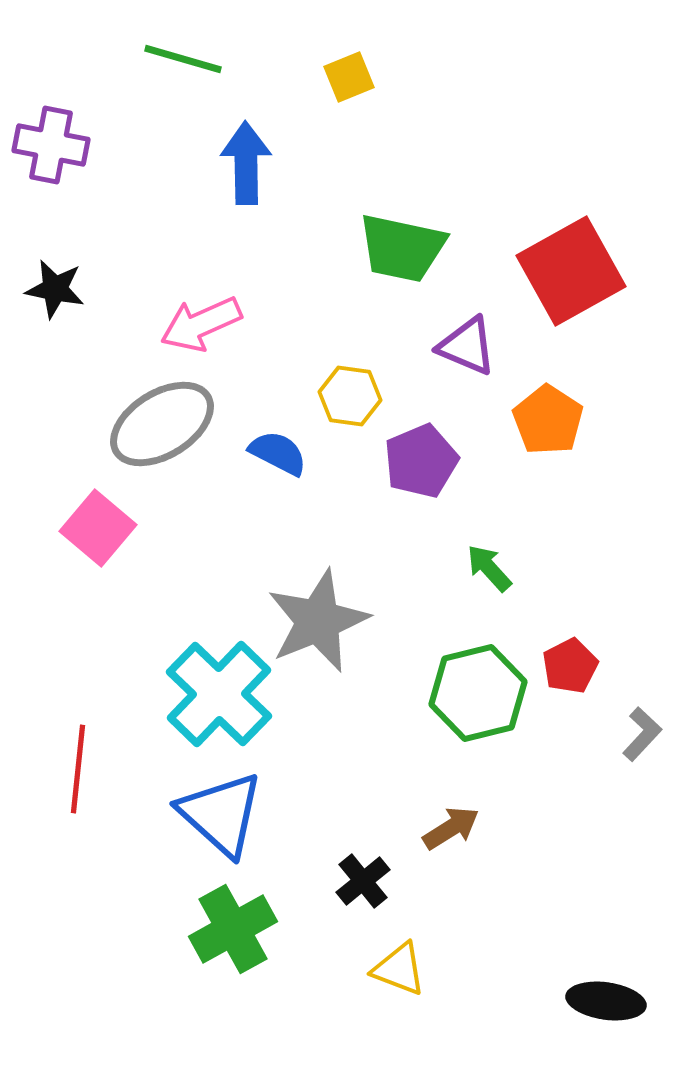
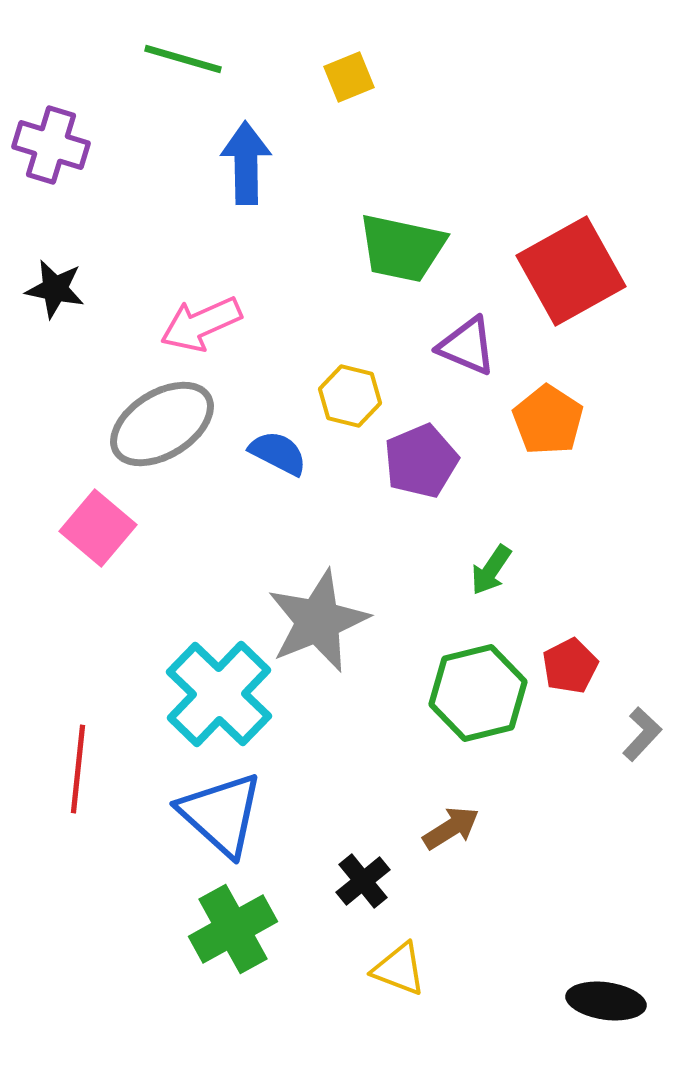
purple cross: rotated 6 degrees clockwise
yellow hexagon: rotated 6 degrees clockwise
green arrow: moved 2 px right, 2 px down; rotated 104 degrees counterclockwise
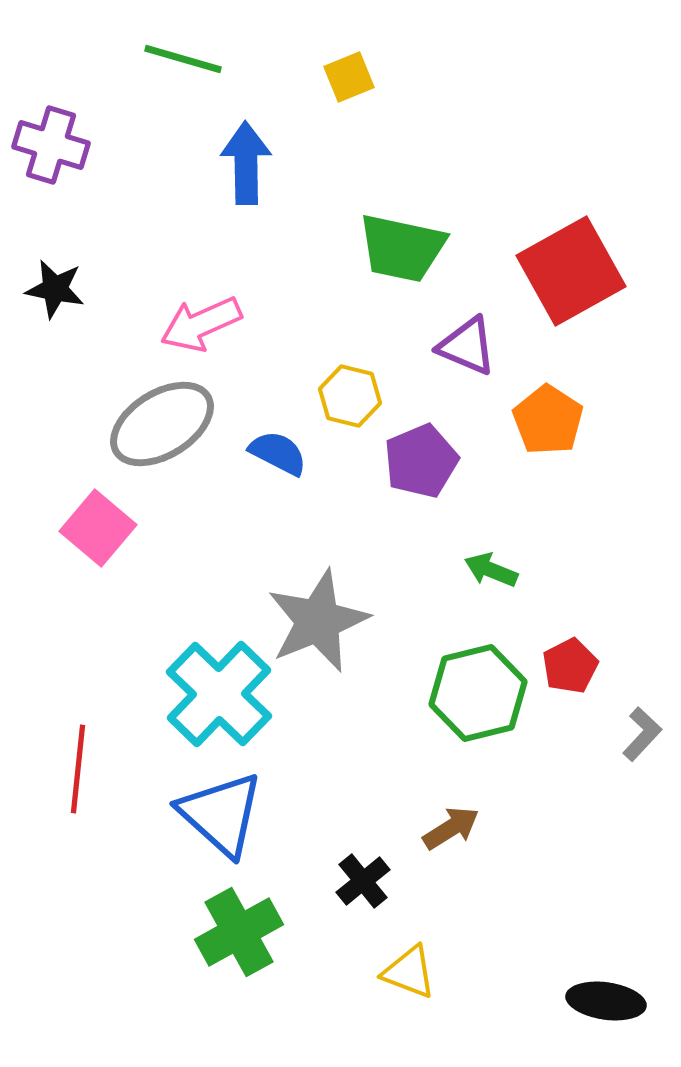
green arrow: rotated 78 degrees clockwise
green cross: moved 6 px right, 3 px down
yellow triangle: moved 10 px right, 3 px down
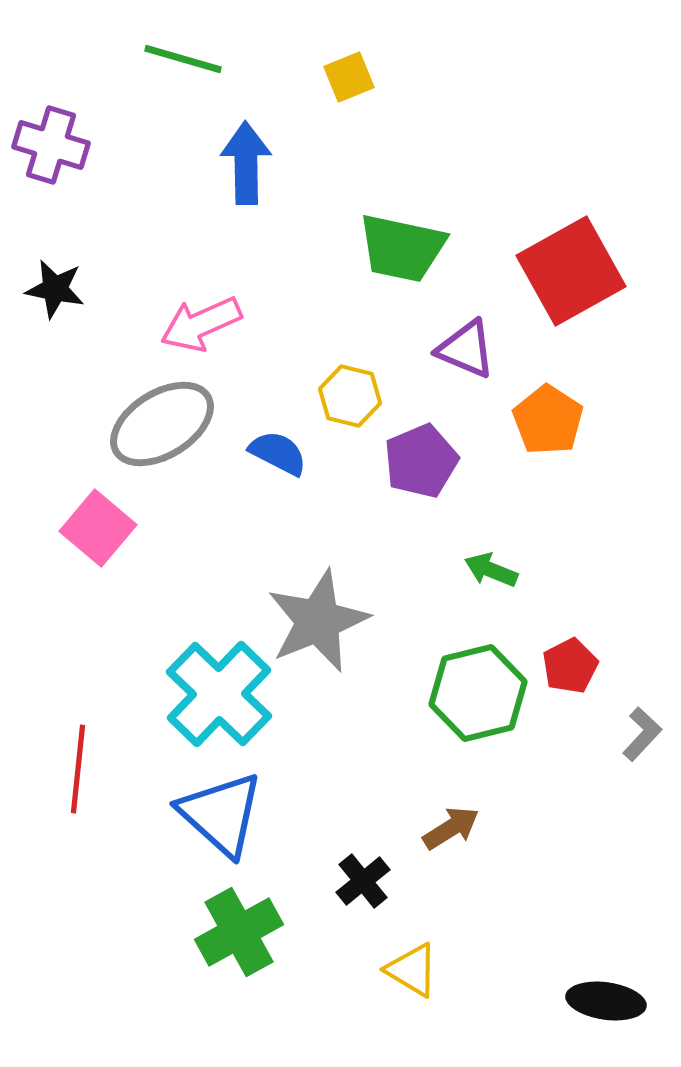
purple triangle: moved 1 px left, 3 px down
yellow triangle: moved 3 px right, 2 px up; rotated 10 degrees clockwise
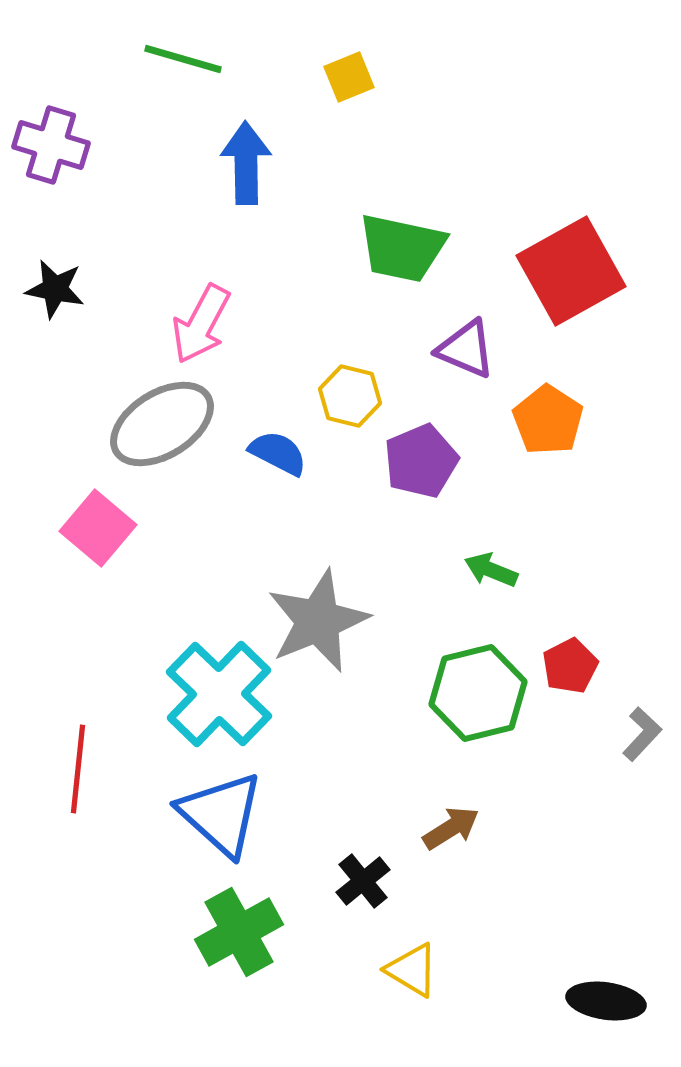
pink arrow: rotated 38 degrees counterclockwise
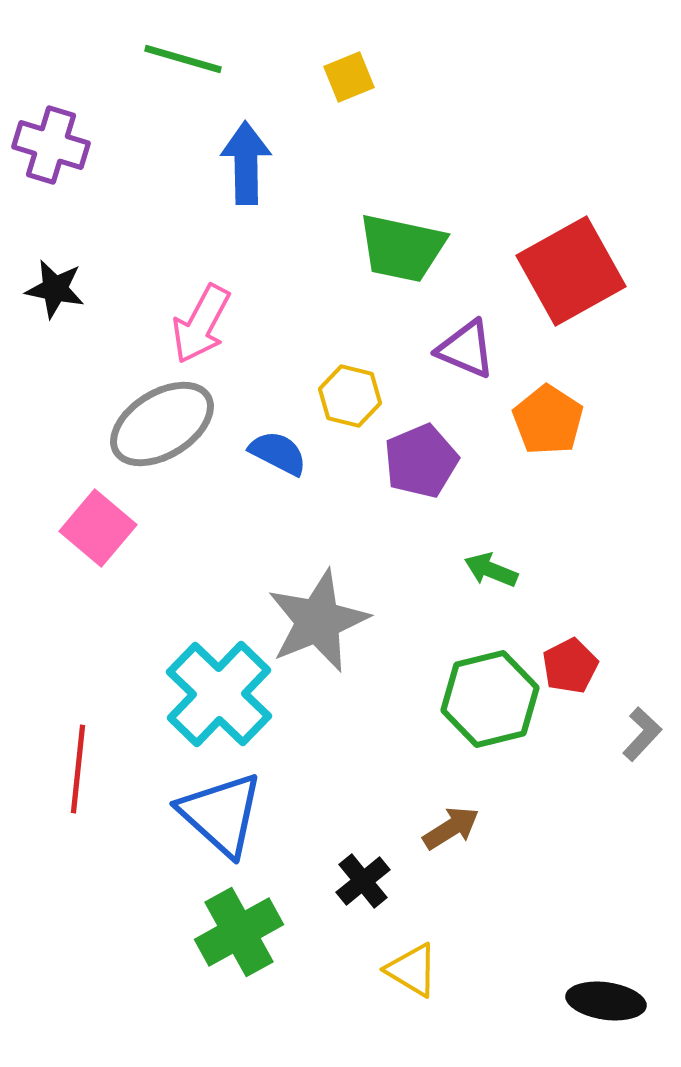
green hexagon: moved 12 px right, 6 px down
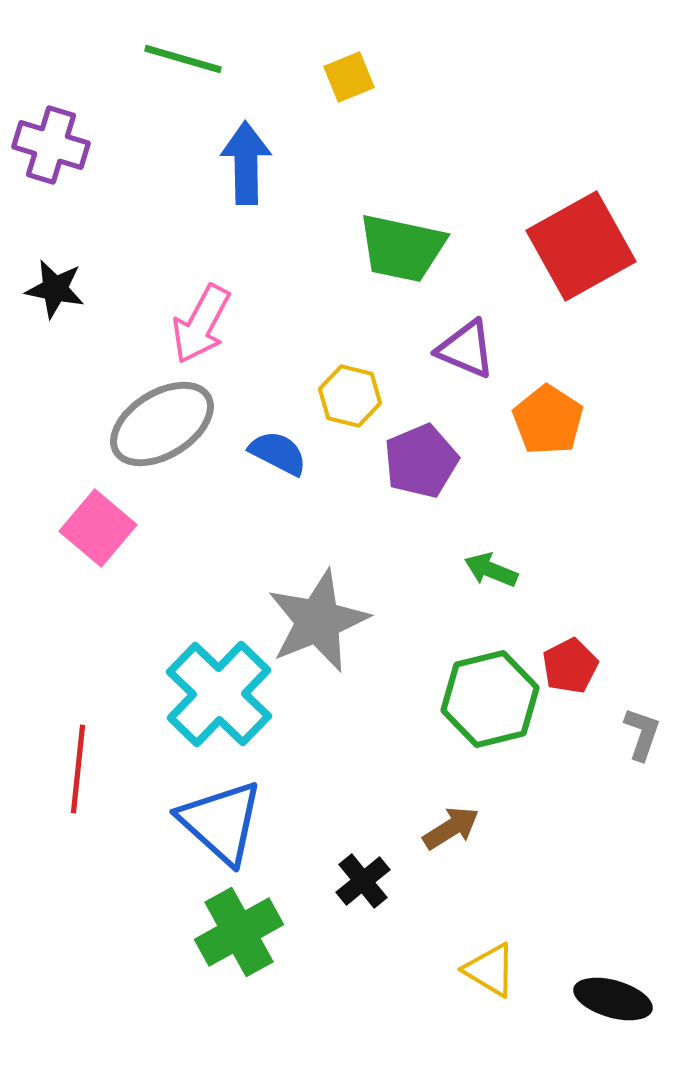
red square: moved 10 px right, 25 px up
gray L-shape: rotated 24 degrees counterclockwise
blue triangle: moved 8 px down
yellow triangle: moved 78 px right
black ellipse: moved 7 px right, 2 px up; rotated 8 degrees clockwise
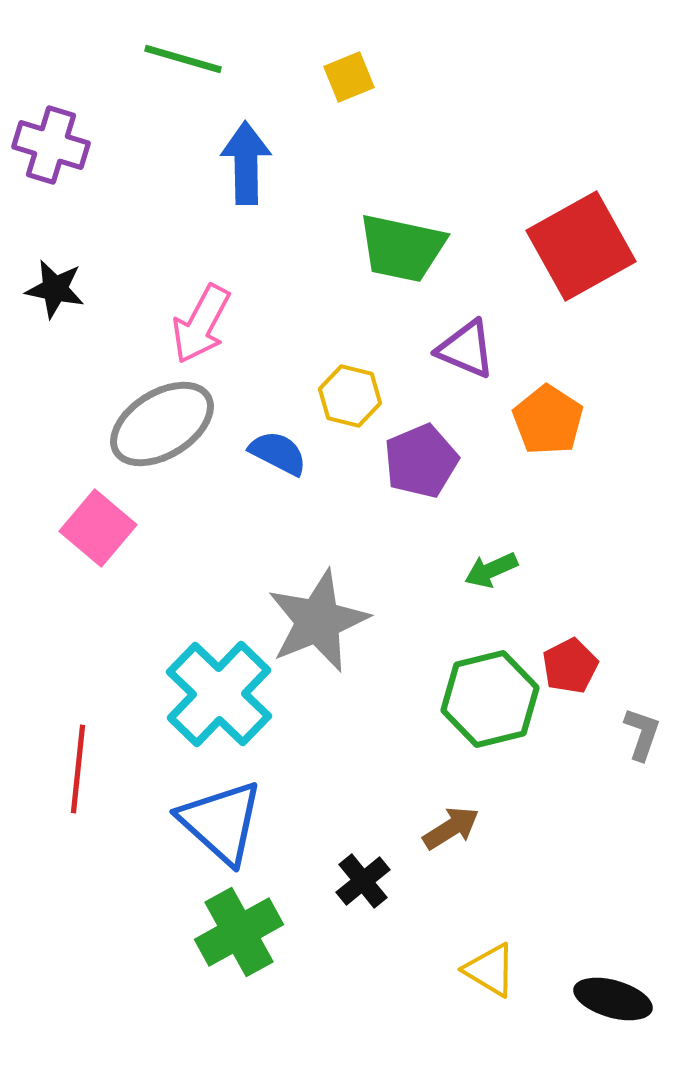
green arrow: rotated 46 degrees counterclockwise
